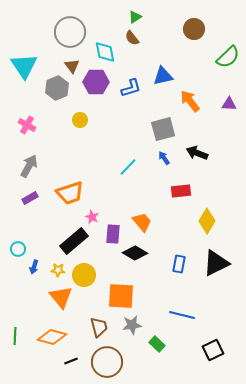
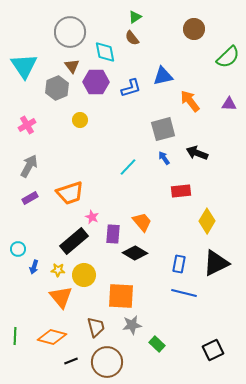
pink cross at (27, 125): rotated 30 degrees clockwise
blue line at (182, 315): moved 2 px right, 22 px up
brown trapezoid at (99, 327): moved 3 px left
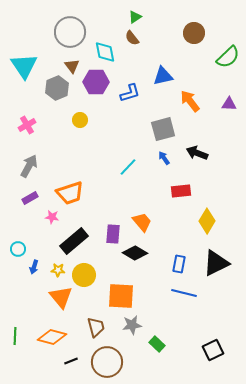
brown circle at (194, 29): moved 4 px down
blue L-shape at (131, 88): moved 1 px left, 5 px down
pink star at (92, 217): moved 40 px left; rotated 16 degrees counterclockwise
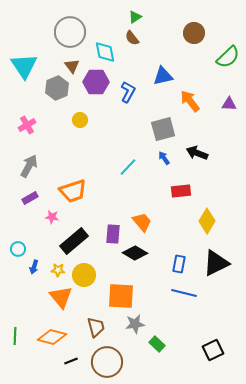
blue L-shape at (130, 93): moved 2 px left, 1 px up; rotated 45 degrees counterclockwise
orange trapezoid at (70, 193): moved 3 px right, 2 px up
gray star at (132, 325): moved 3 px right, 1 px up
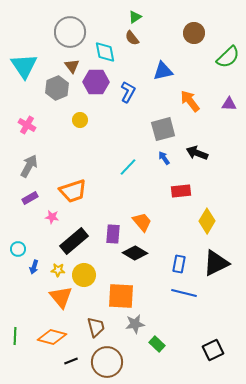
blue triangle at (163, 76): moved 5 px up
pink cross at (27, 125): rotated 30 degrees counterclockwise
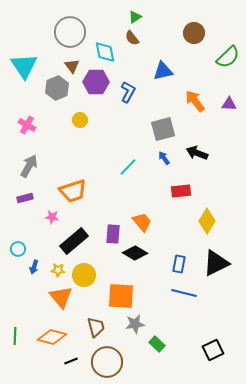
orange arrow at (190, 101): moved 5 px right
purple rectangle at (30, 198): moved 5 px left; rotated 14 degrees clockwise
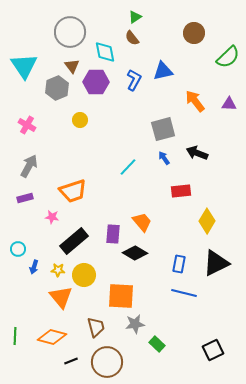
blue L-shape at (128, 92): moved 6 px right, 12 px up
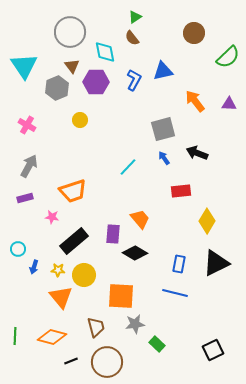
orange trapezoid at (142, 222): moved 2 px left, 3 px up
blue line at (184, 293): moved 9 px left
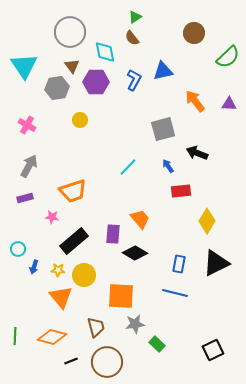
gray hexagon at (57, 88): rotated 15 degrees clockwise
blue arrow at (164, 158): moved 4 px right, 8 px down
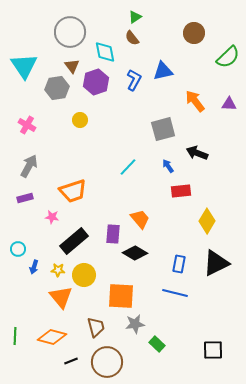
purple hexagon at (96, 82): rotated 20 degrees counterclockwise
black square at (213, 350): rotated 25 degrees clockwise
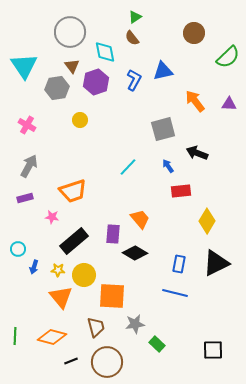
orange square at (121, 296): moved 9 px left
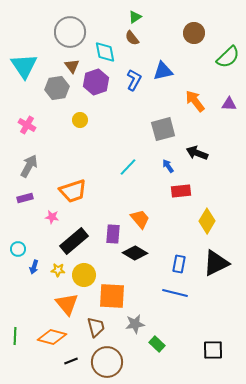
orange triangle at (61, 297): moved 6 px right, 7 px down
